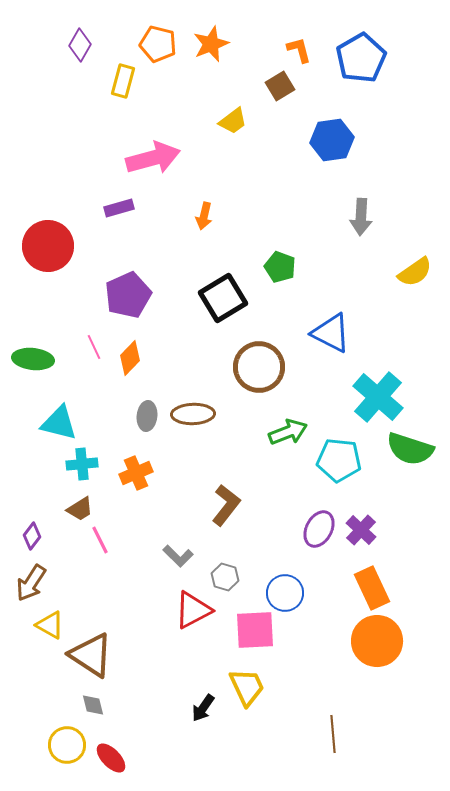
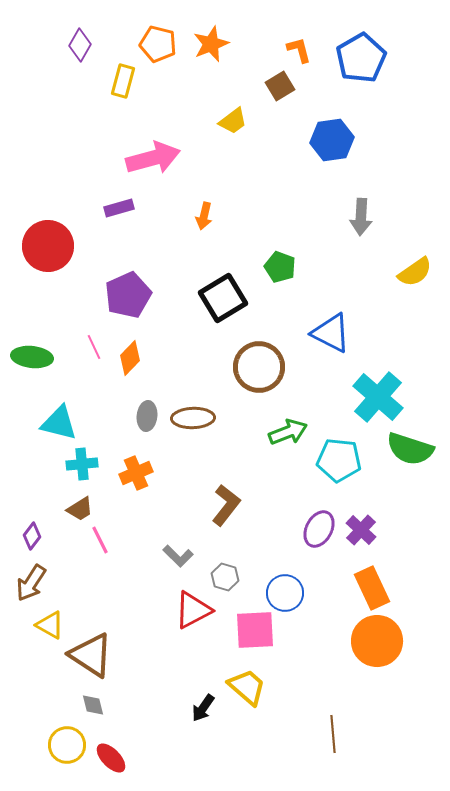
green ellipse at (33, 359): moved 1 px left, 2 px up
brown ellipse at (193, 414): moved 4 px down
yellow trapezoid at (247, 687): rotated 24 degrees counterclockwise
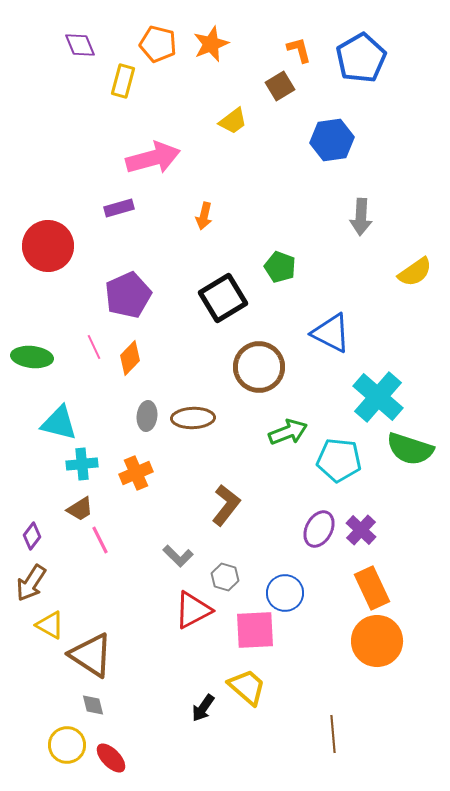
purple diamond at (80, 45): rotated 52 degrees counterclockwise
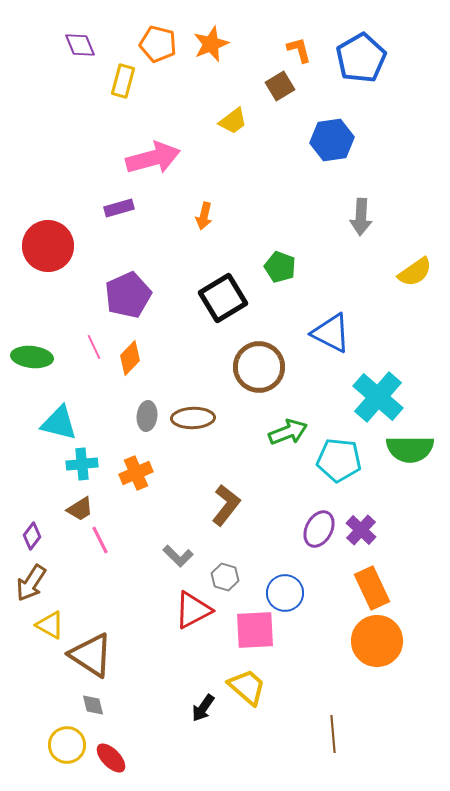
green semicircle at (410, 449): rotated 18 degrees counterclockwise
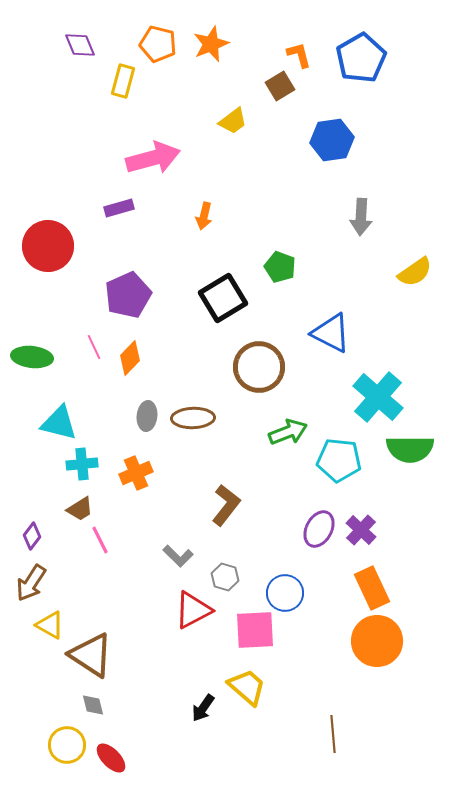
orange L-shape at (299, 50): moved 5 px down
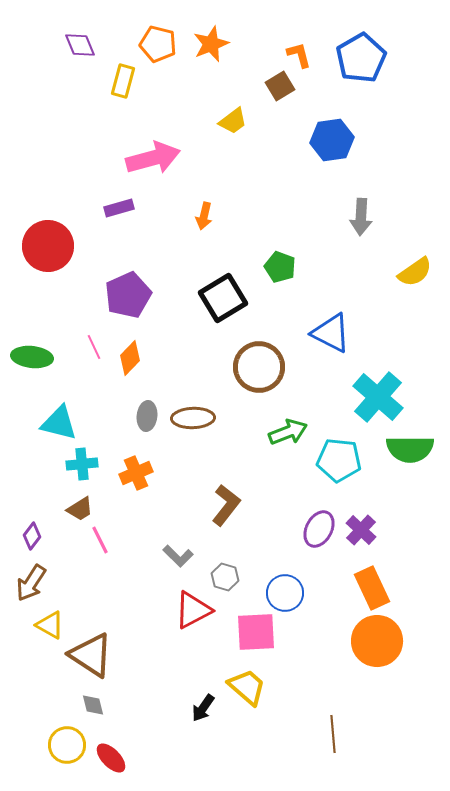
pink square at (255, 630): moved 1 px right, 2 px down
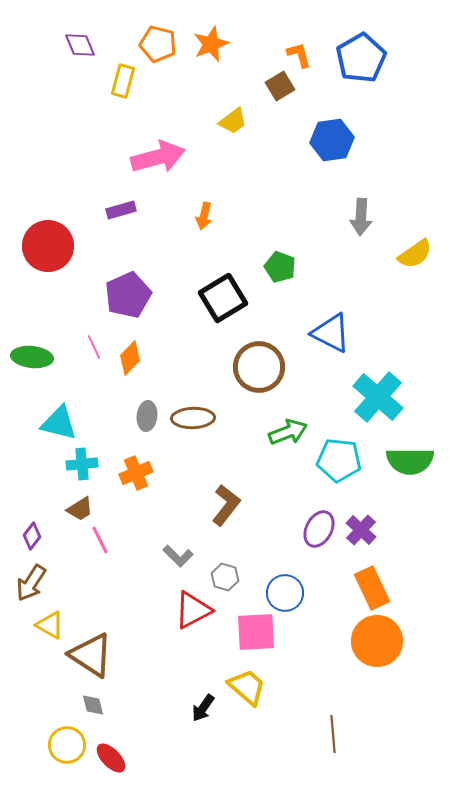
pink arrow at (153, 158): moved 5 px right, 1 px up
purple rectangle at (119, 208): moved 2 px right, 2 px down
yellow semicircle at (415, 272): moved 18 px up
green semicircle at (410, 449): moved 12 px down
